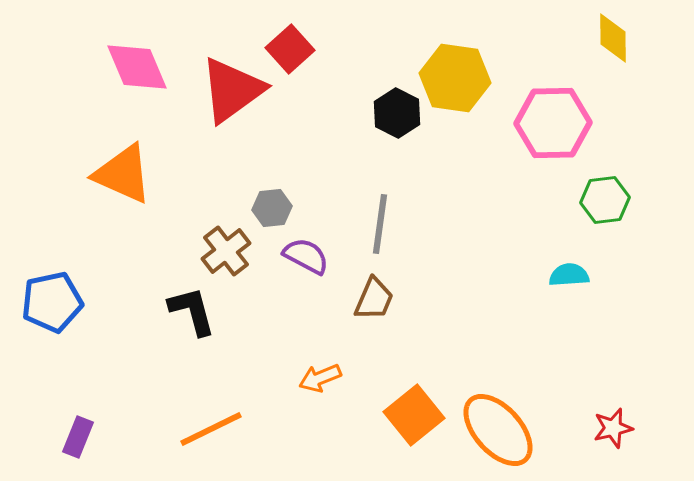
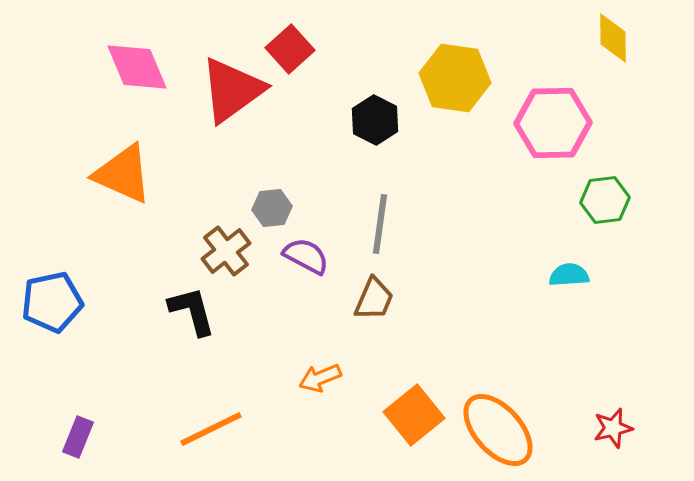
black hexagon: moved 22 px left, 7 px down
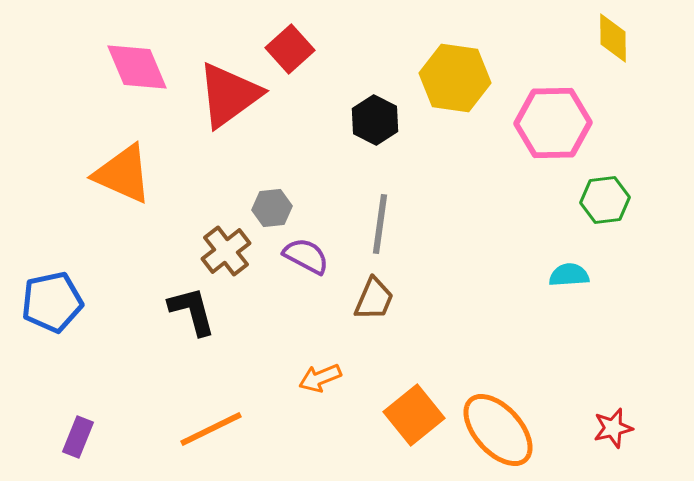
red triangle: moved 3 px left, 5 px down
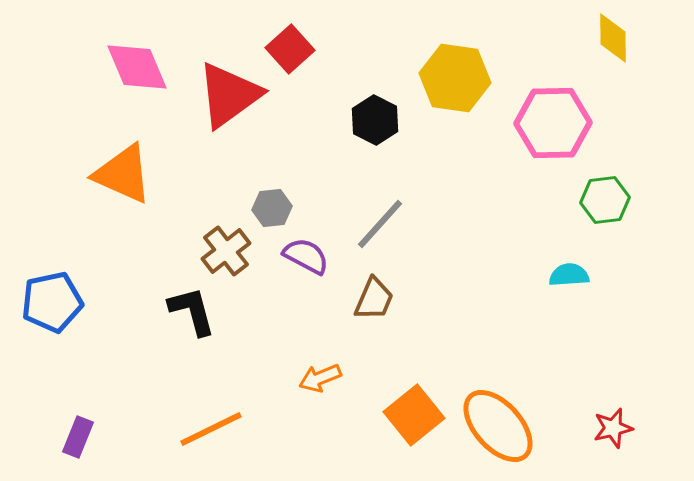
gray line: rotated 34 degrees clockwise
orange ellipse: moved 4 px up
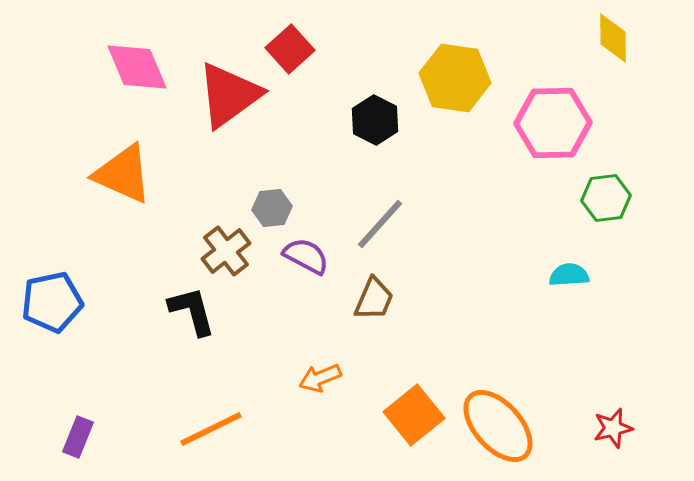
green hexagon: moved 1 px right, 2 px up
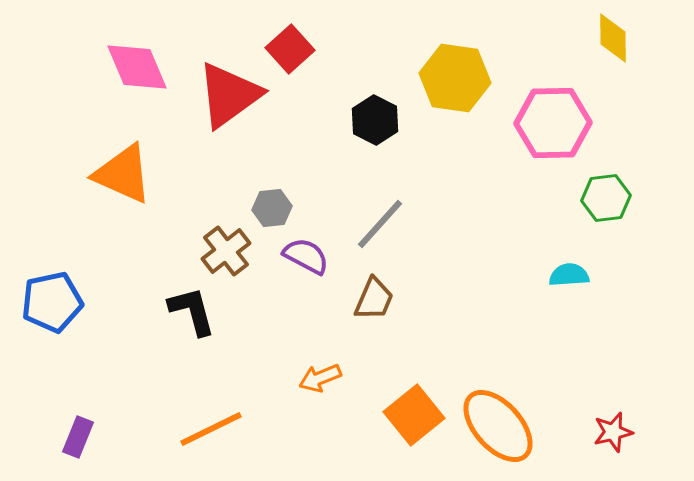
red star: moved 4 px down
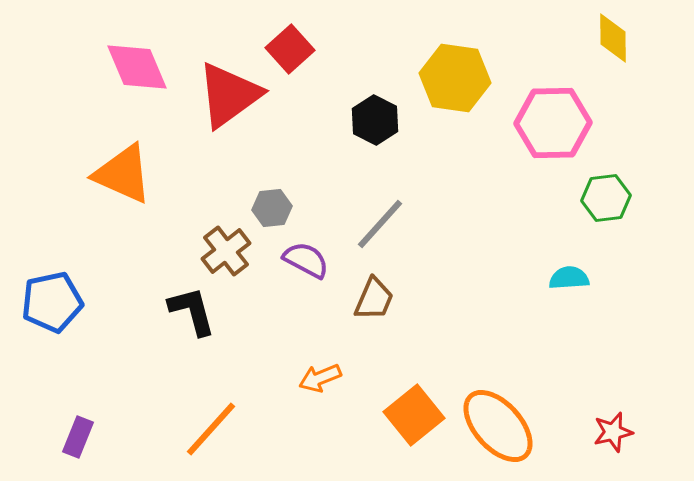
purple semicircle: moved 4 px down
cyan semicircle: moved 3 px down
orange line: rotated 22 degrees counterclockwise
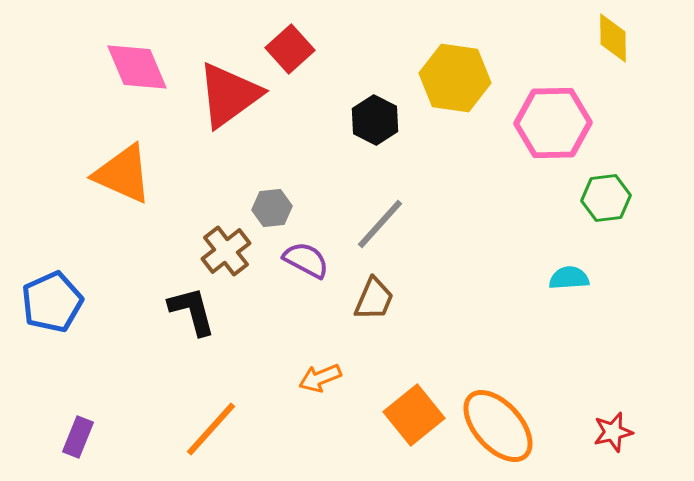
blue pentagon: rotated 12 degrees counterclockwise
